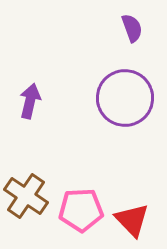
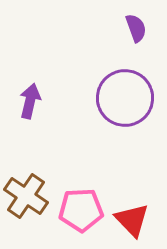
purple semicircle: moved 4 px right
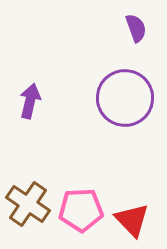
brown cross: moved 2 px right, 8 px down
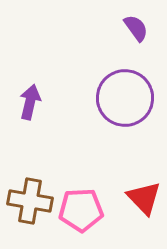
purple semicircle: rotated 16 degrees counterclockwise
purple arrow: moved 1 px down
brown cross: moved 2 px right, 3 px up; rotated 24 degrees counterclockwise
red triangle: moved 12 px right, 22 px up
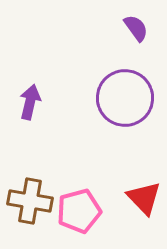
pink pentagon: moved 2 px left, 1 px down; rotated 12 degrees counterclockwise
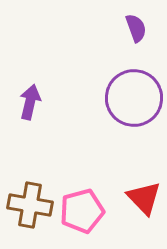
purple semicircle: rotated 16 degrees clockwise
purple circle: moved 9 px right
brown cross: moved 4 px down
pink pentagon: moved 3 px right
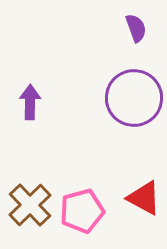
purple arrow: rotated 12 degrees counterclockwise
red triangle: rotated 18 degrees counterclockwise
brown cross: rotated 36 degrees clockwise
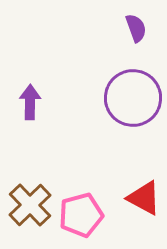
purple circle: moved 1 px left
pink pentagon: moved 1 px left, 4 px down
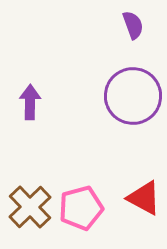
purple semicircle: moved 3 px left, 3 px up
purple circle: moved 2 px up
brown cross: moved 2 px down
pink pentagon: moved 7 px up
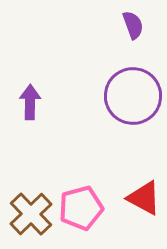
brown cross: moved 1 px right, 7 px down
